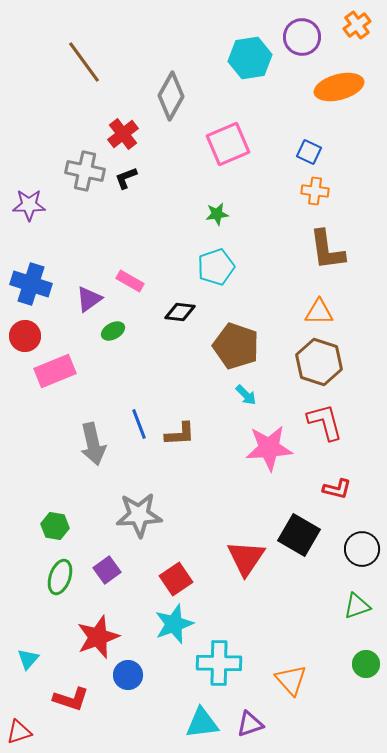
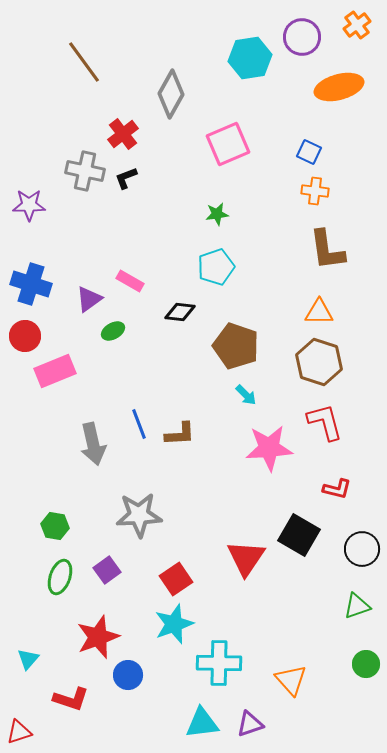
gray diamond at (171, 96): moved 2 px up
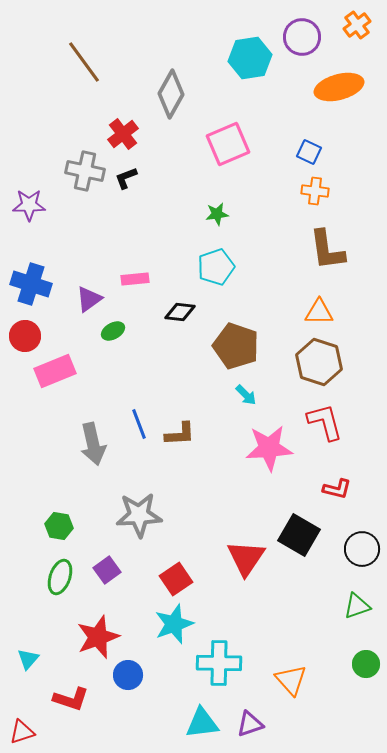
pink rectangle at (130, 281): moved 5 px right, 2 px up; rotated 36 degrees counterclockwise
green hexagon at (55, 526): moved 4 px right
red triangle at (19, 732): moved 3 px right
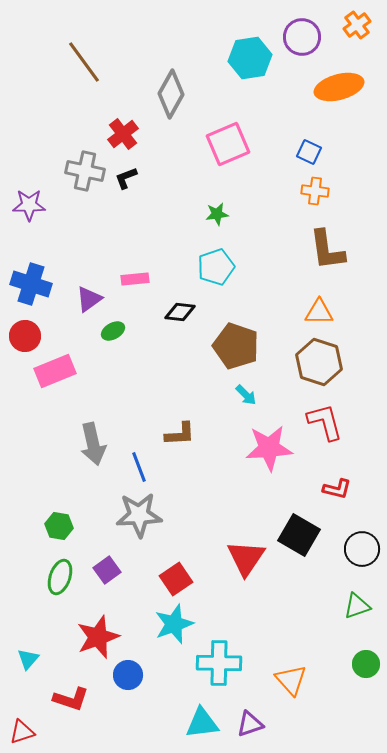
blue line at (139, 424): moved 43 px down
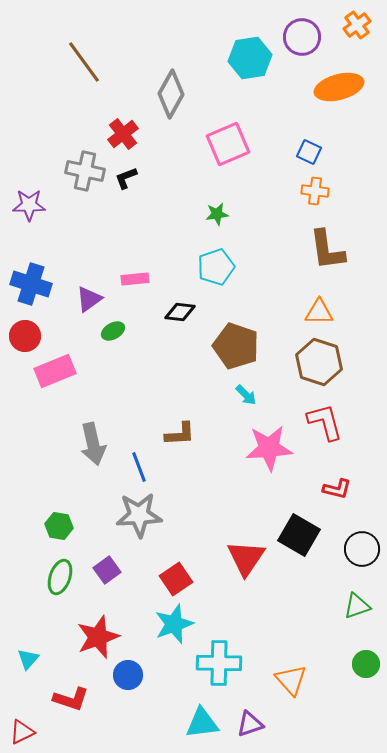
red triangle at (22, 732): rotated 8 degrees counterclockwise
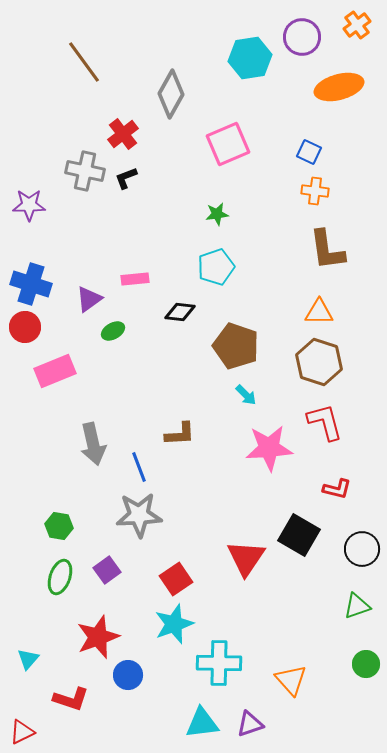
red circle at (25, 336): moved 9 px up
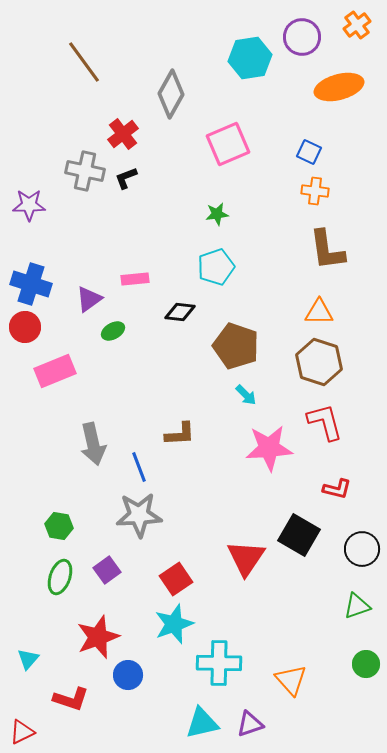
cyan triangle at (202, 723): rotated 6 degrees counterclockwise
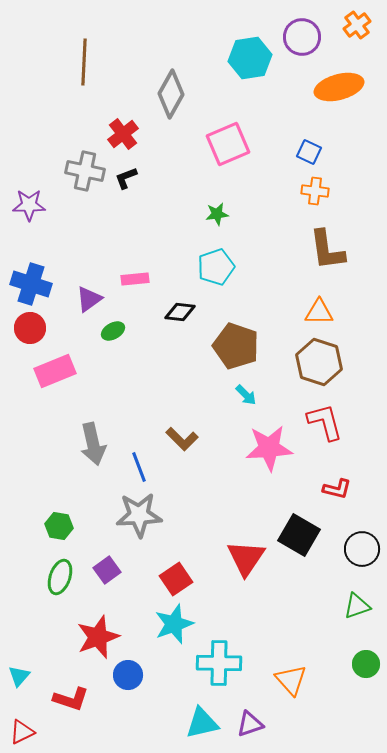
brown line at (84, 62): rotated 39 degrees clockwise
red circle at (25, 327): moved 5 px right, 1 px down
brown L-shape at (180, 434): moved 2 px right, 5 px down; rotated 48 degrees clockwise
cyan triangle at (28, 659): moved 9 px left, 17 px down
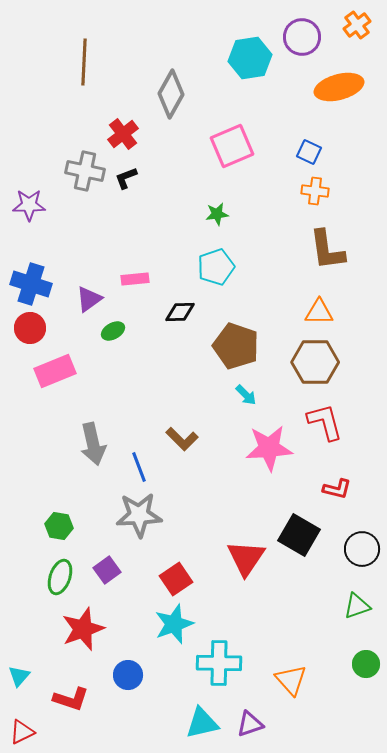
pink square at (228, 144): moved 4 px right, 2 px down
black diamond at (180, 312): rotated 8 degrees counterclockwise
brown hexagon at (319, 362): moved 4 px left; rotated 18 degrees counterclockwise
red star at (98, 637): moved 15 px left, 8 px up
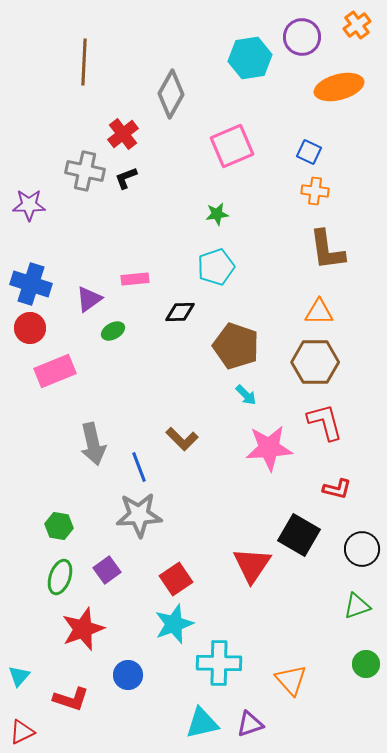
red triangle at (246, 558): moved 6 px right, 7 px down
